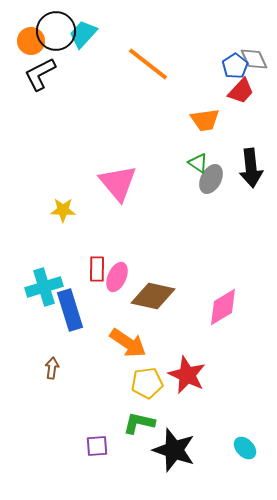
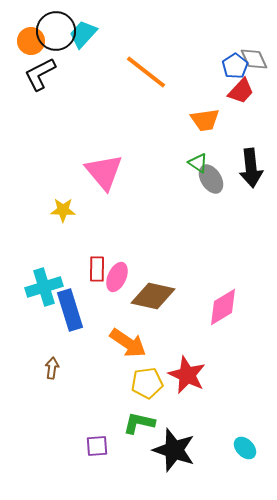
orange line: moved 2 px left, 8 px down
gray ellipse: rotated 60 degrees counterclockwise
pink triangle: moved 14 px left, 11 px up
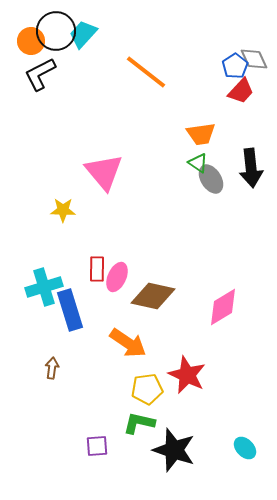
orange trapezoid: moved 4 px left, 14 px down
yellow pentagon: moved 6 px down
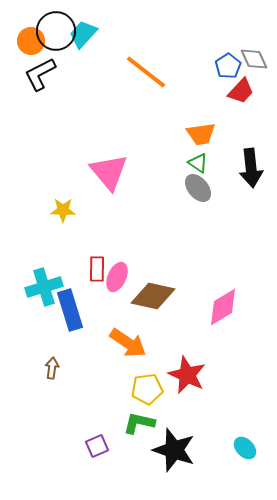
blue pentagon: moved 7 px left
pink triangle: moved 5 px right
gray ellipse: moved 13 px left, 9 px down; rotated 8 degrees counterclockwise
purple square: rotated 20 degrees counterclockwise
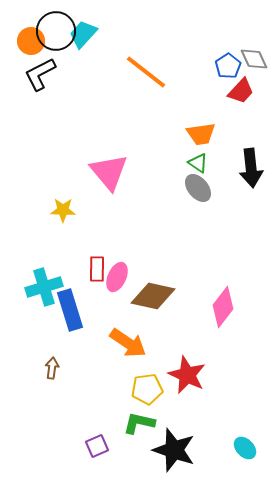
pink diamond: rotated 21 degrees counterclockwise
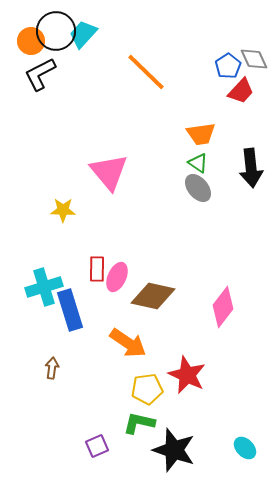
orange line: rotated 6 degrees clockwise
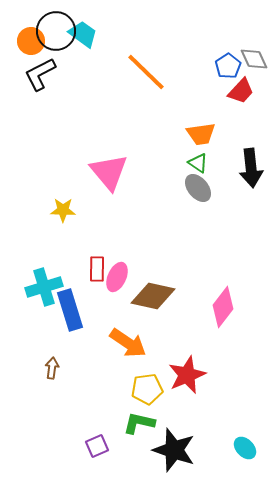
cyan trapezoid: rotated 84 degrees clockwise
red star: rotated 24 degrees clockwise
